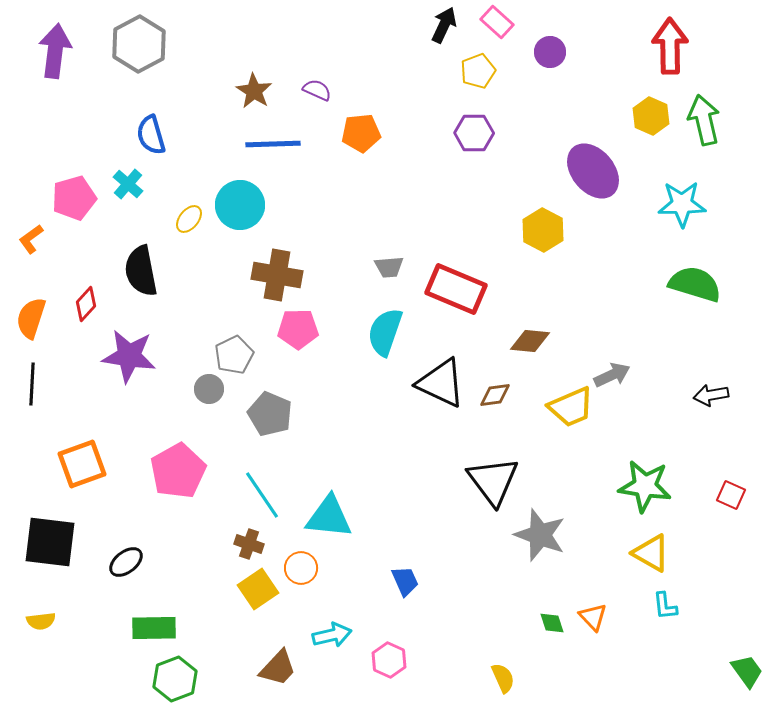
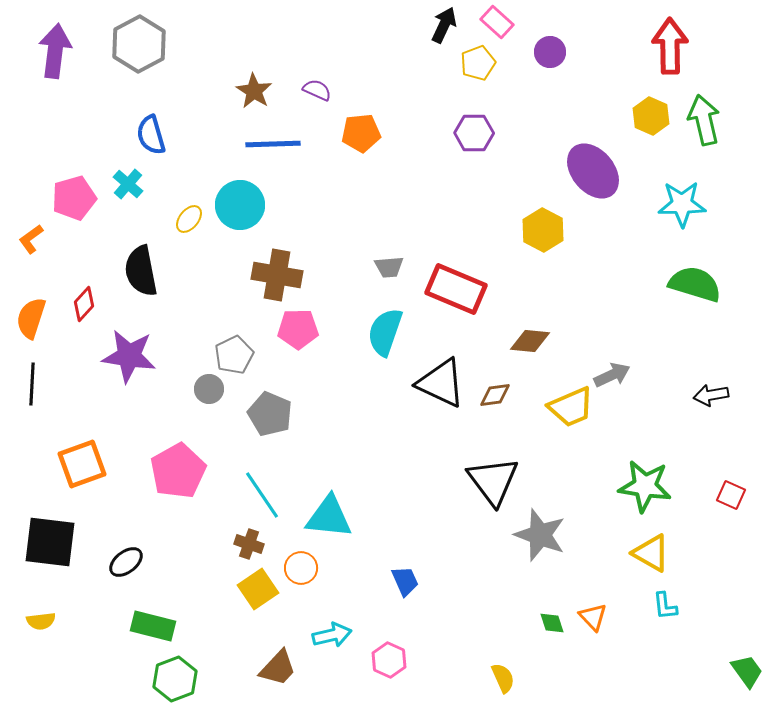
yellow pentagon at (478, 71): moved 8 px up
red diamond at (86, 304): moved 2 px left
green rectangle at (154, 628): moved 1 px left, 2 px up; rotated 15 degrees clockwise
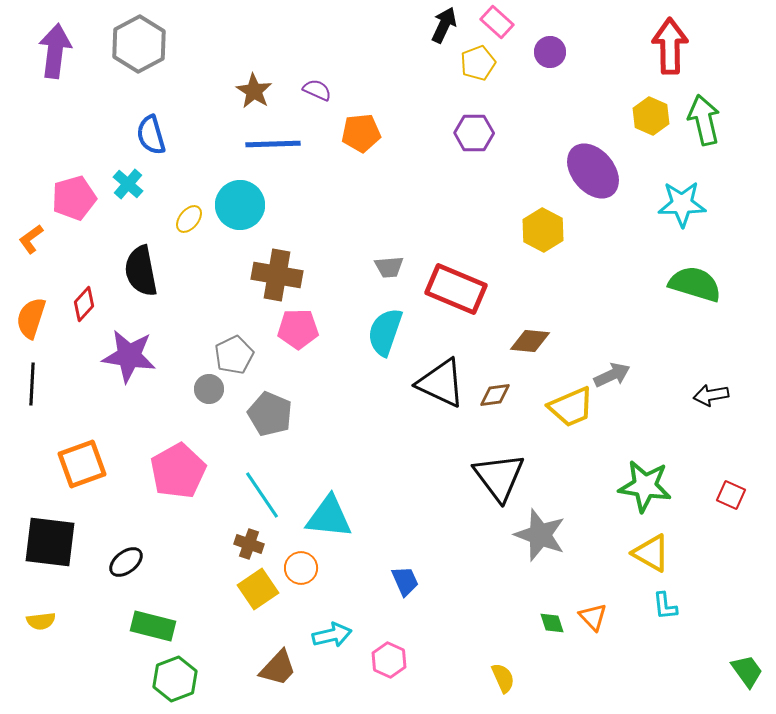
black triangle at (493, 481): moved 6 px right, 4 px up
